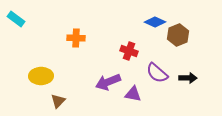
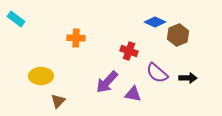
purple arrow: moved 1 px left; rotated 25 degrees counterclockwise
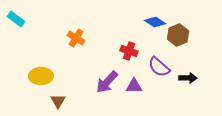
blue diamond: rotated 10 degrees clockwise
orange cross: rotated 30 degrees clockwise
purple semicircle: moved 2 px right, 6 px up
purple triangle: moved 1 px right, 8 px up; rotated 12 degrees counterclockwise
brown triangle: rotated 14 degrees counterclockwise
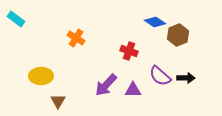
purple semicircle: moved 1 px right, 9 px down
black arrow: moved 2 px left
purple arrow: moved 1 px left, 3 px down
purple triangle: moved 1 px left, 4 px down
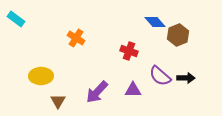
blue diamond: rotated 15 degrees clockwise
purple arrow: moved 9 px left, 7 px down
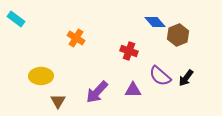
black arrow: rotated 126 degrees clockwise
